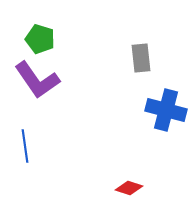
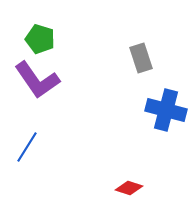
gray rectangle: rotated 12 degrees counterclockwise
blue line: moved 2 px right, 1 px down; rotated 40 degrees clockwise
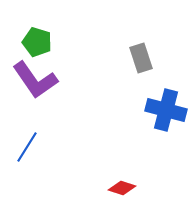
green pentagon: moved 3 px left, 3 px down
purple L-shape: moved 2 px left
red diamond: moved 7 px left
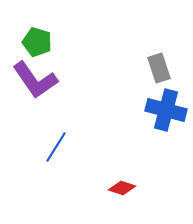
gray rectangle: moved 18 px right, 10 px down
blue line: moved 29 px right
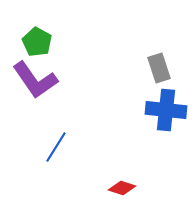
green pentagon: rotated 12 degrees clockwise
blue cross: rotated 9 degrees counterclockwise
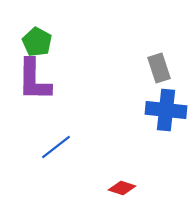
purple L-shape: moved 1 px left; rotated 36 degrees clockwise
blue line: rotated 20 degrees clockwise
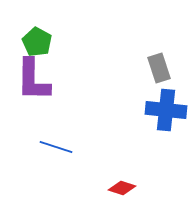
purple L-shape: moved 1 px left
blue line: rotated 56 degrees clockwise
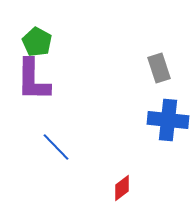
blue cross: moved 2 px right, 10 px down
blue line: rotated 28 degrees clockwise
red diamond: rotated 56 degrees counterclockwise
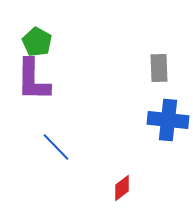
gray rectangle: rotated 16 degrees clockwise
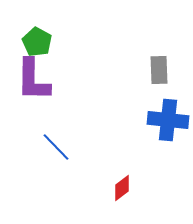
gray rectangle: moved 2 px down
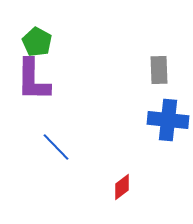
red diamond: moved 1 px up
